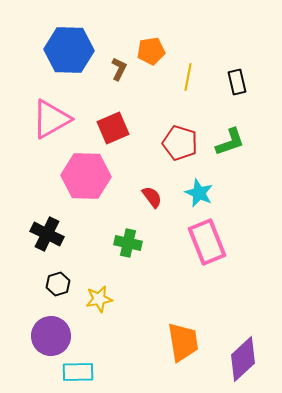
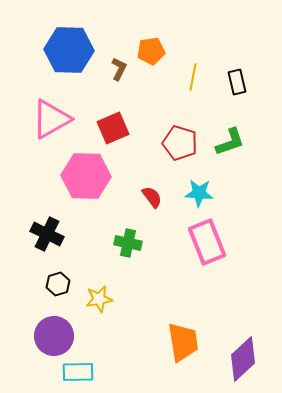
yellow line: moved 5 px right
cyan star: rotated 20 degrees counterclockwise
purple circle: moved 3 px right
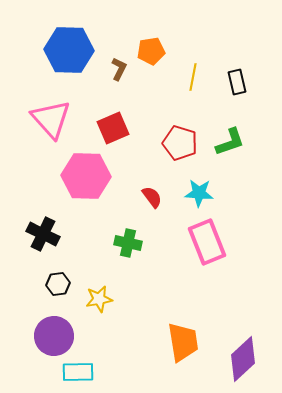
pink triangle: rotated 42 degrees counterclockwise
black cross: moved 4 px left
black hexagon: rotated 10 degrees clockwise
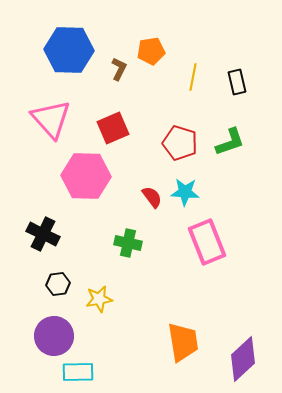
cyan star: moved 14 px left, 1 px up
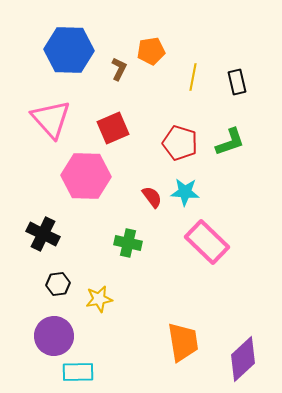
pink rectangle: rotated 24 degrees counterclockwise
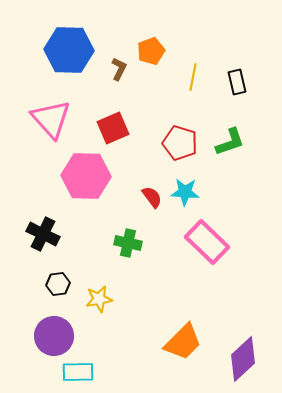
orange pentagon: rotated 12 degrees counterclockwise
orange trapezoid: rotated 54 degrees clockwise
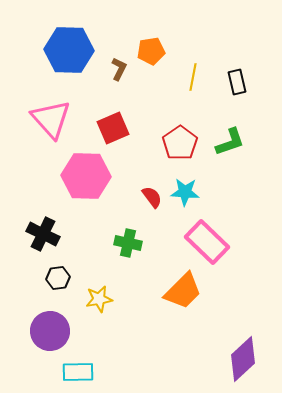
orange pentagon: rotated 12 degrees clockwise
red pentagon: rotated 20 degrees clockwise
black hexagon: moved 6 px up
purple circle: moved 4 px left, 5 px up
orange trapezoid: moved 51 px up
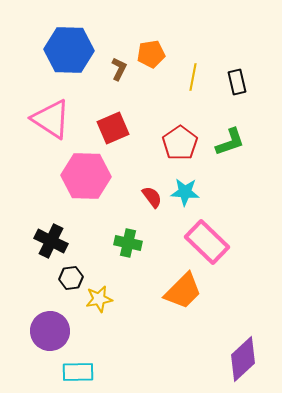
orange pentagon: moved 3 px down
pink triangle: rotated 15 degrees counterclockwise
black cross: moved 8 px right, 7 px down
black hexagon: moved 13 px right
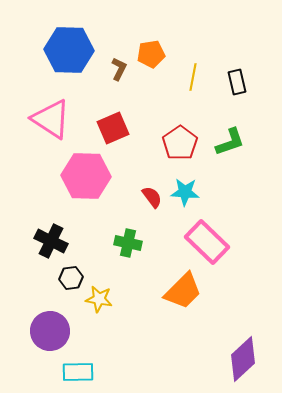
yellow star: rotated 20 degrees clockwise
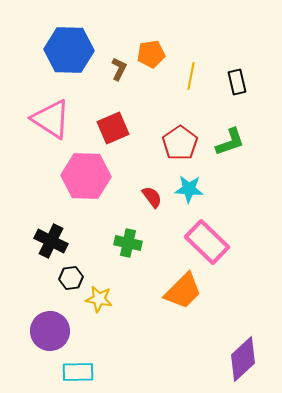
yellow line: moved 2 px left, 1 px up
cyan star: moved 4 px right, 3 px up
